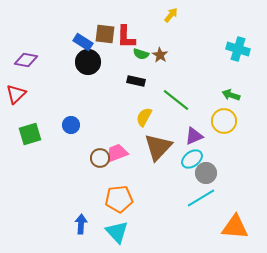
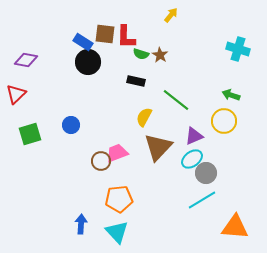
brown circle: moved 1 px right, 3 px down
cyan line: moved 1 px right, 2 px down
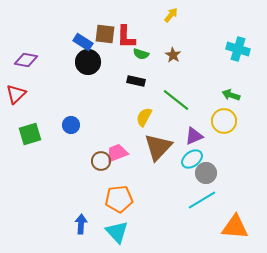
brown star: moved 13 px right
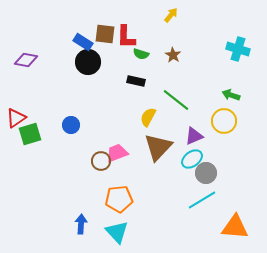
red triangle: moved 24 px down; rotated 10 degrees clockwise
yellow semicircle: moved 4 px right
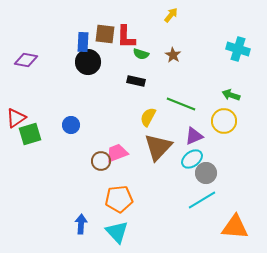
blue rectangle: rotated 60 degrees clockwise
green line: moved 5 px right, 4 px down; rotated 16 degrees counterclockwise
